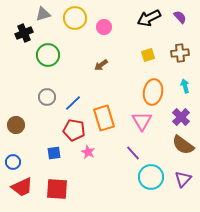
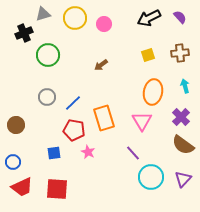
pink circle: moved 3 px up
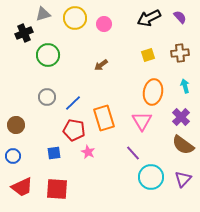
blue circle: moved 6 px up
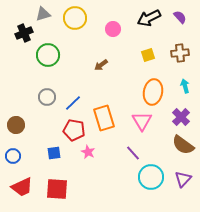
pink circle: moved 9 px right, 5 px down
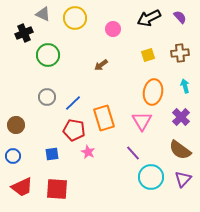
gray triangle: rotated 42 degrees clockwise
brown semicircle: moved 3 px left, 5 px down
blue square: moved 2 px left, 1 px down
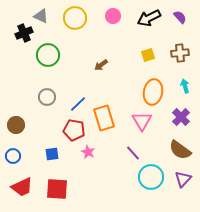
gray triangle: moved 2 px left, 2 px down
pink circle: moved 13 px up
blue line: moved 5 px right, 1 px down
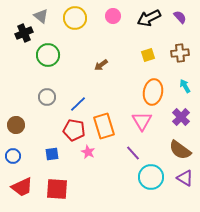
gray triangle: rotated 14 degrees clockwise
cyan arrow: rotated 16 degrees counterclockwise
orange rectangle: moved 8 px down
purple triangle: moved 2 px right, 1 px up; rotated 42 degrees counterclockwise
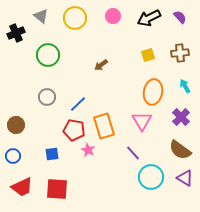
black cross: moved 8 px left
pink star: moved 2 px up
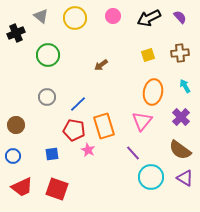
pink triangle: rotated 10 degrees clockwise
red square: rotated 15 degrees clockwise
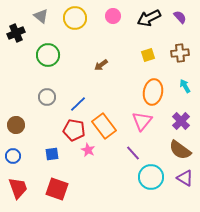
purple cross: moved 4 px down
orange rectangle: rotated 20 degrees counterclockwise
red trapezoid: moved 4 px left, 1 px down; rotated 85 degrees counterclockwise
